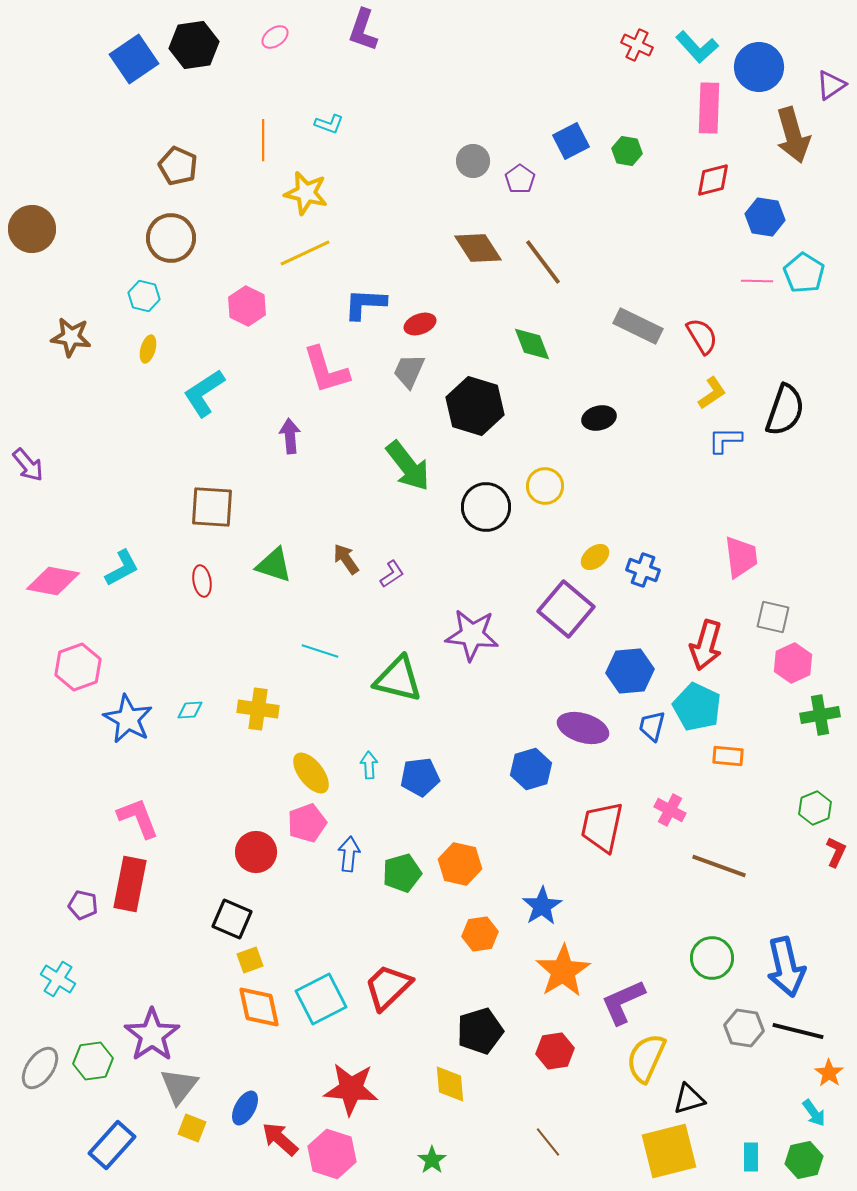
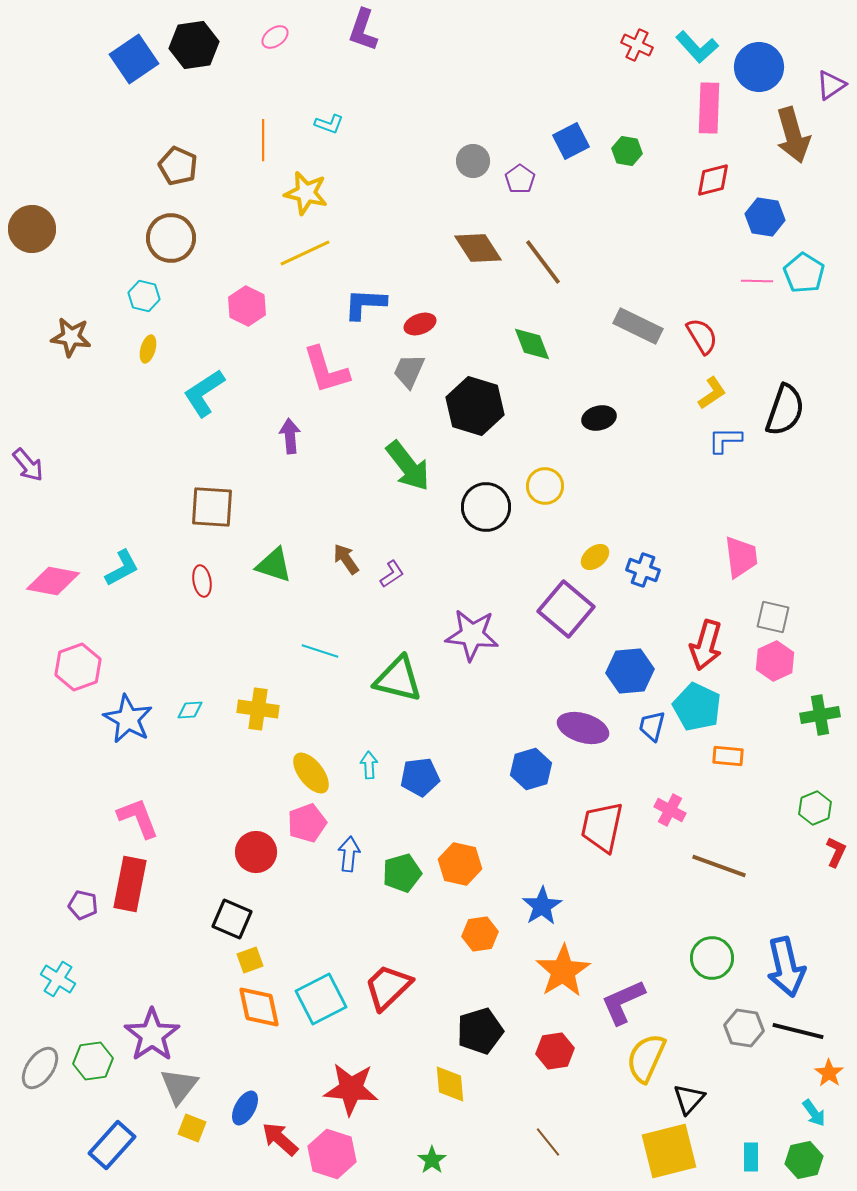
pink hexagon at (793, 663): moved 18 px left, 2 px up
black triangle at (689, 1099): rotated 32 degrees counterclockwise
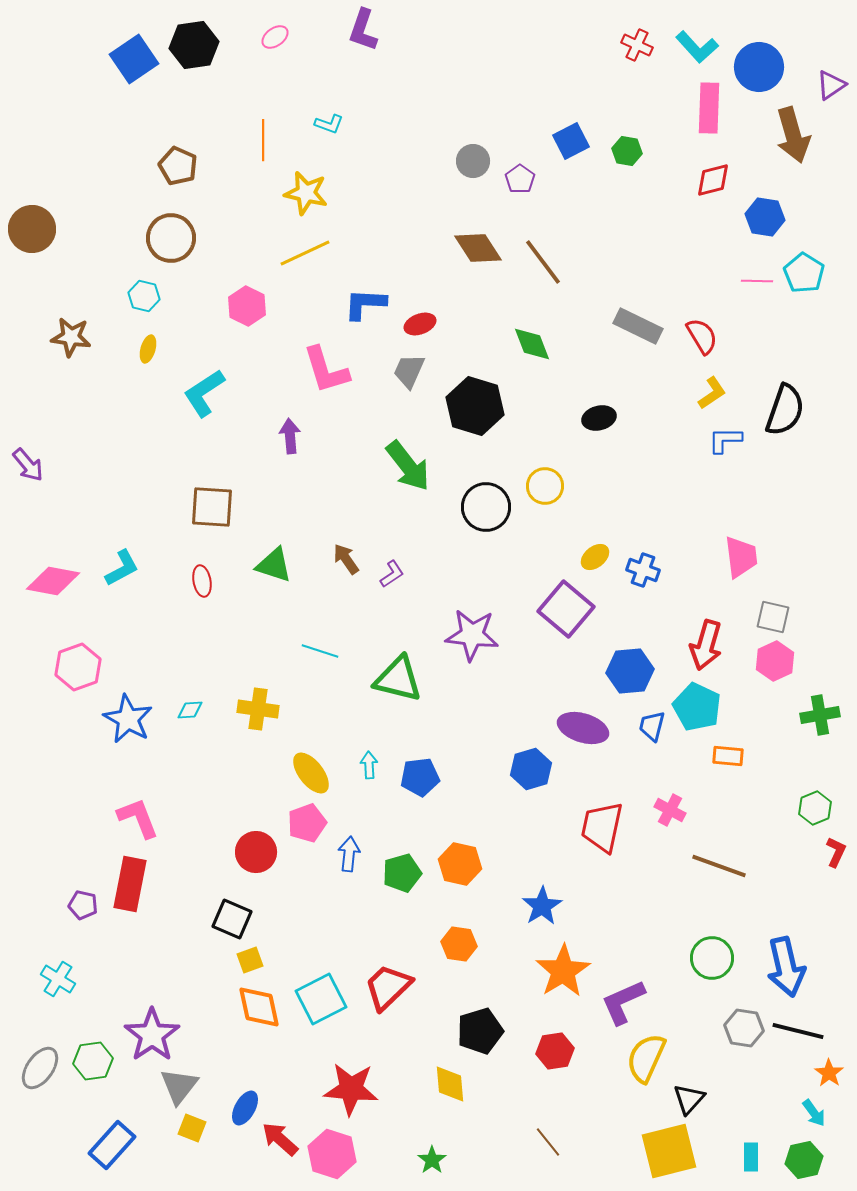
orange hexagon at (480, 934): moved 21 px left, 10 px down; rotated 16 degrees clockwise
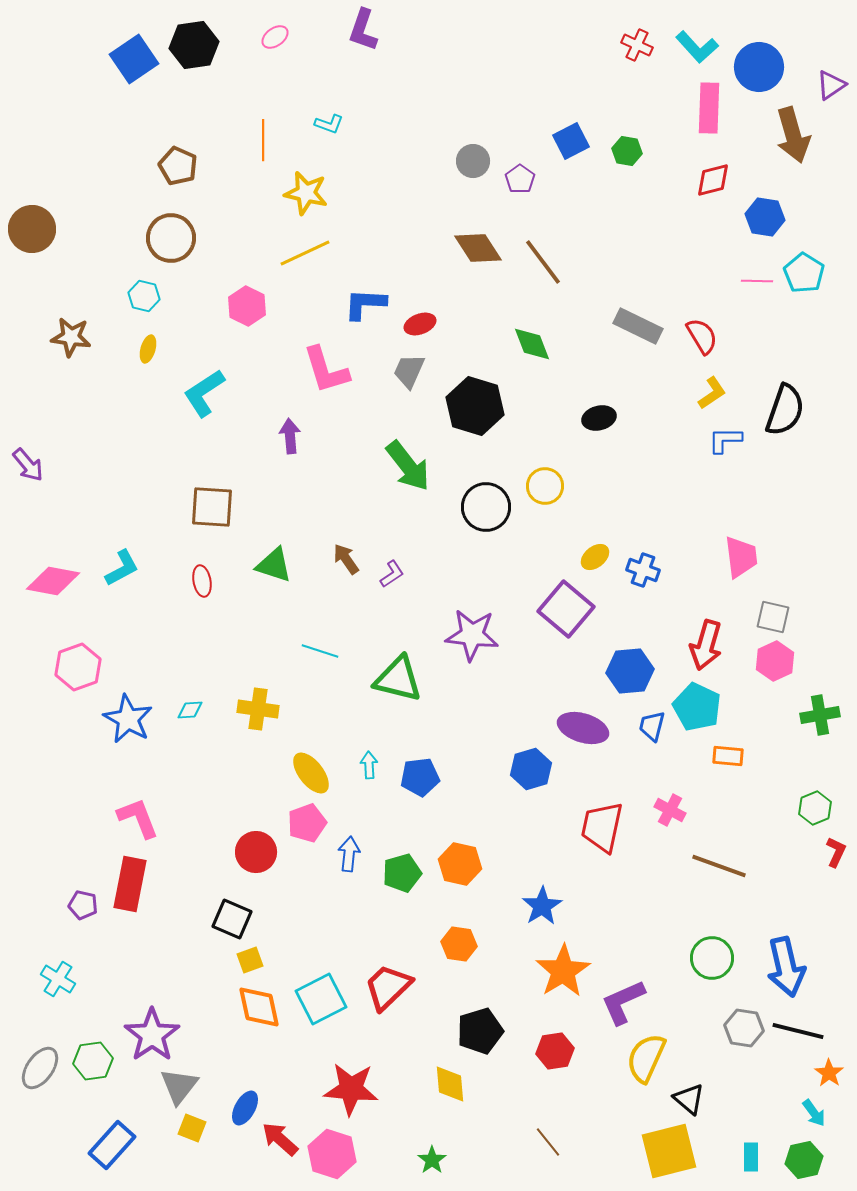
black triangle at (689, 1099): rotated 32 degrees counterclockwise
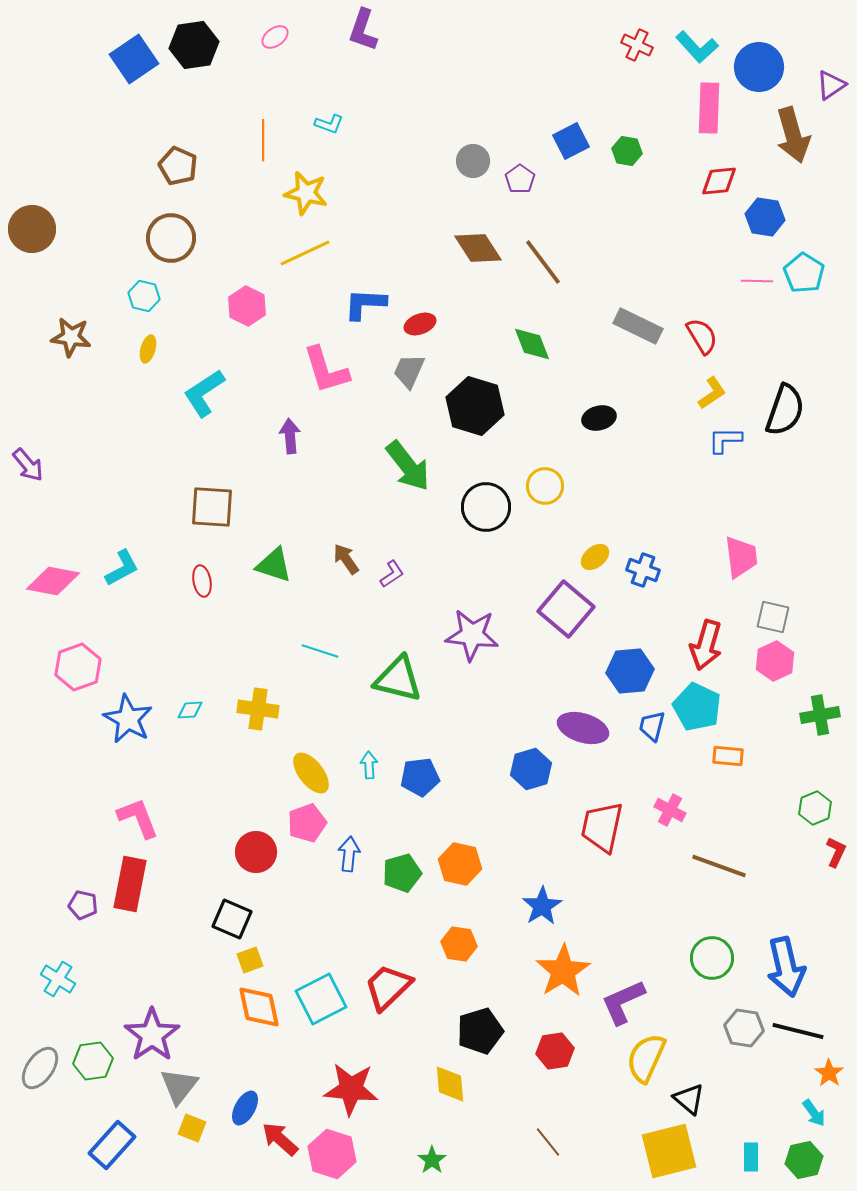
red diamond at (713, 180): moved 6 px right, 1 px down; rotated 9 degrees clockwise
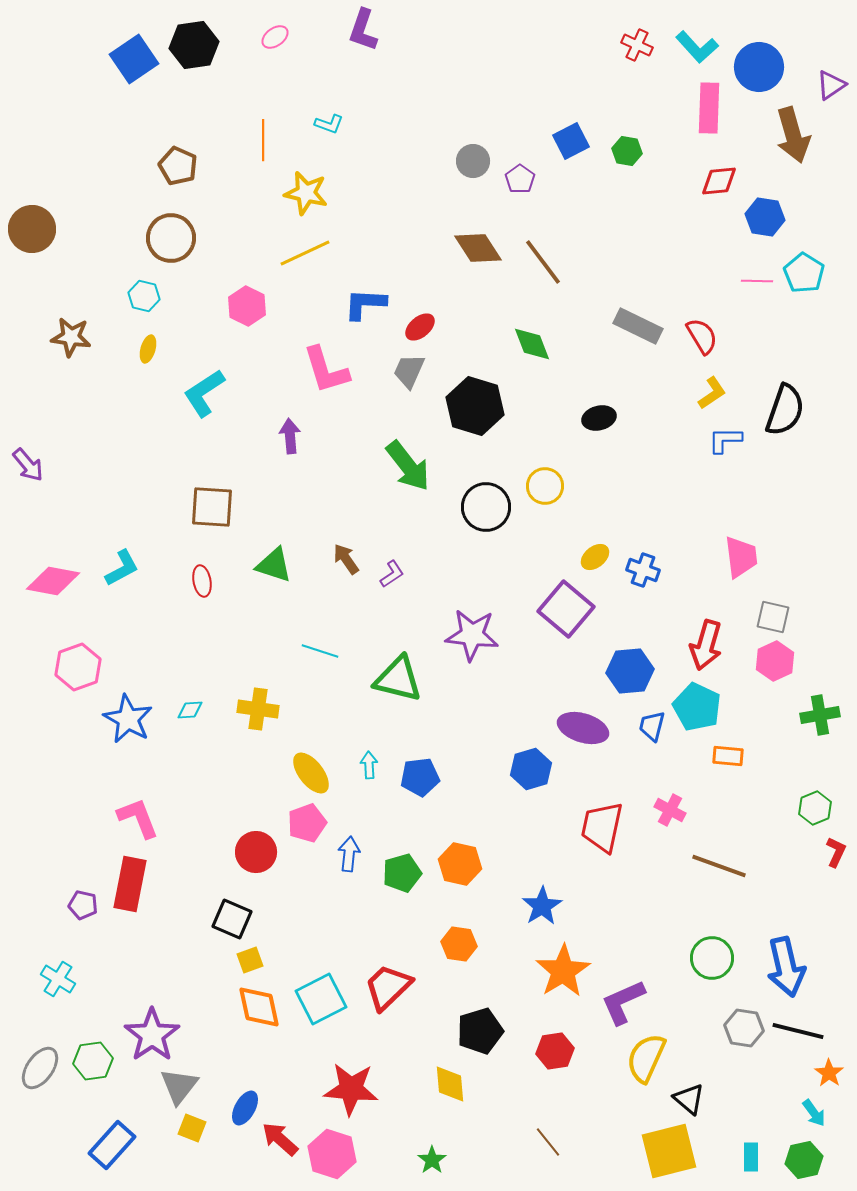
red ellipse at (420, 324): moved 3 px down; rotated 20 degrees counterclockwise
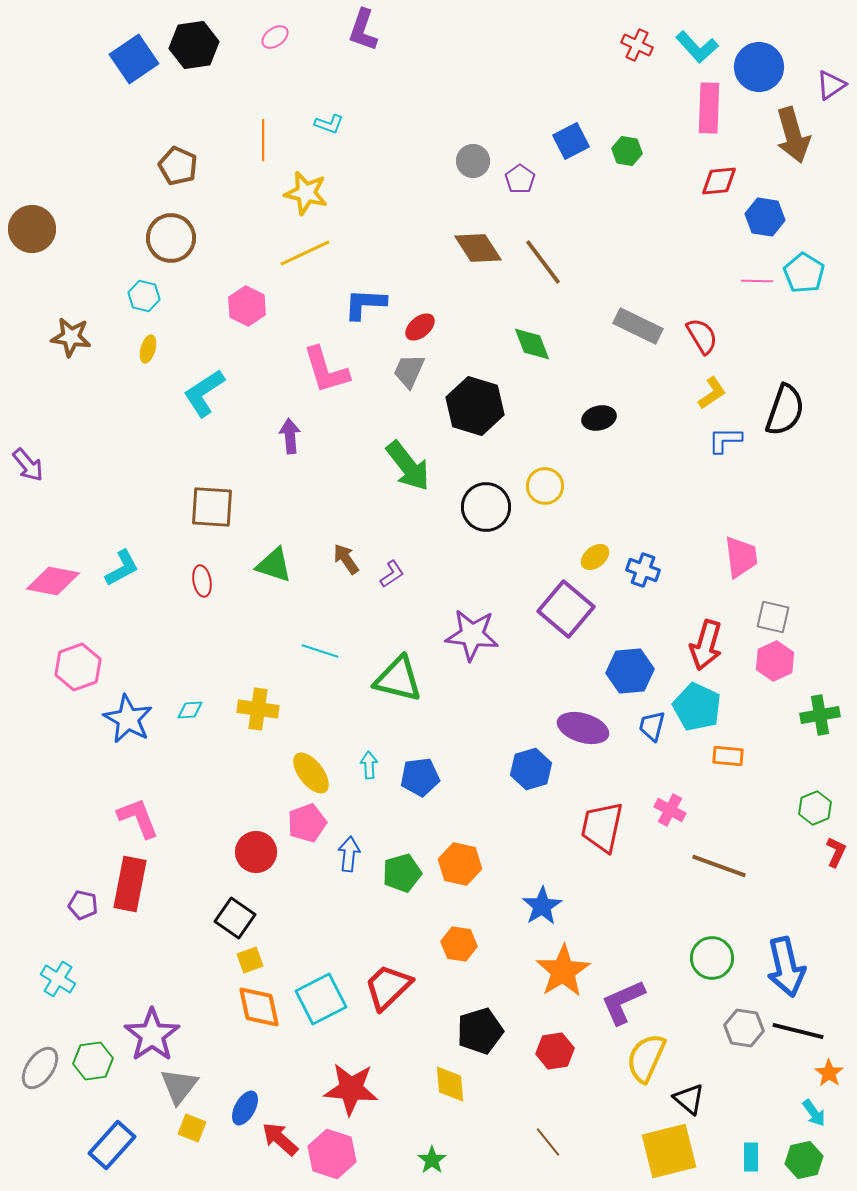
black square at (232, 919): moved 3 px right, 1 px up; rotated 12 degrees clockwise
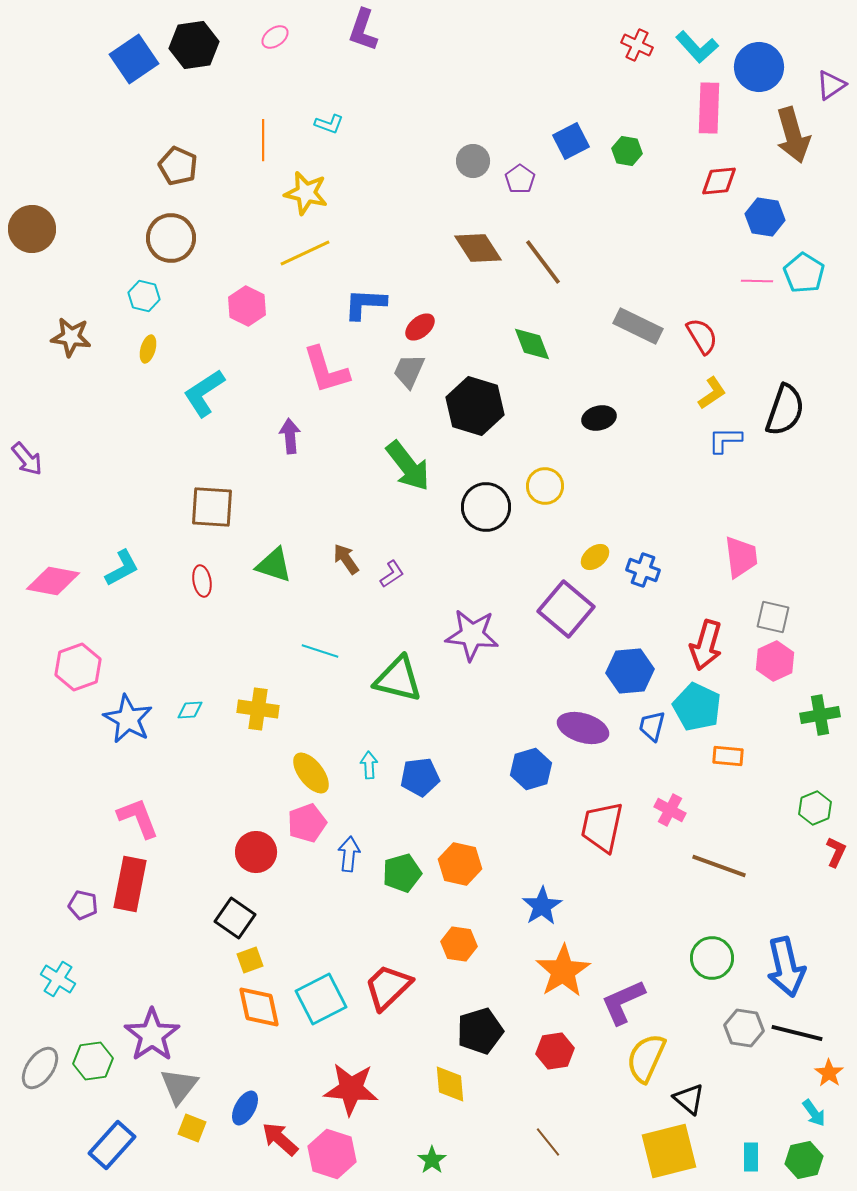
purple arrow at (28, 465): moved 1 px left, 6 px up
black line at (798, 1031): moved 1 px left, 2 px down
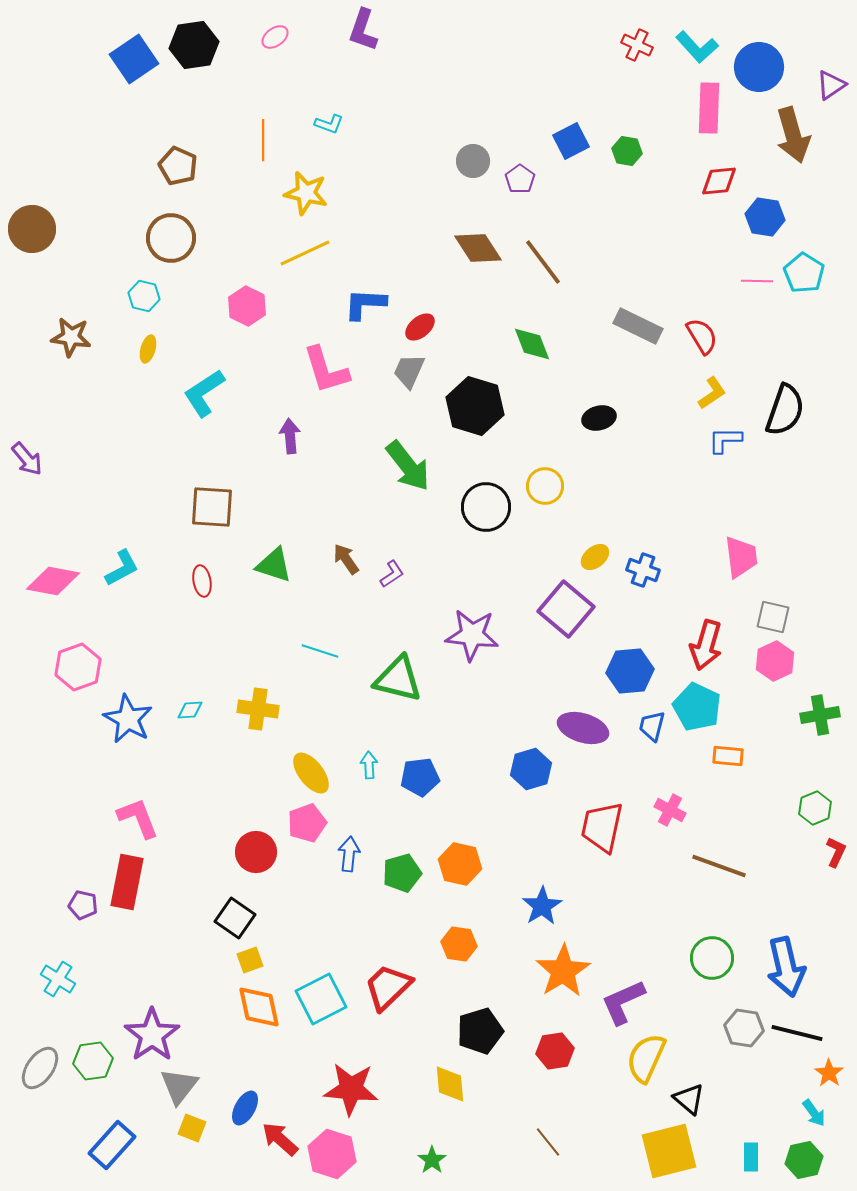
red rectangle at (130, 884): moved 3 px left, 2 px up
